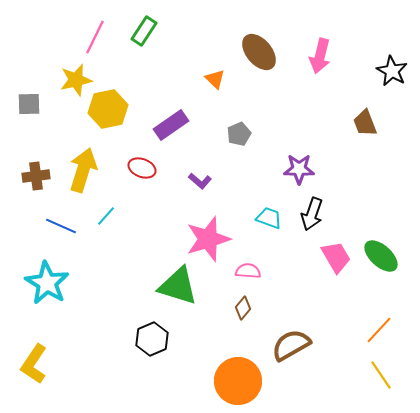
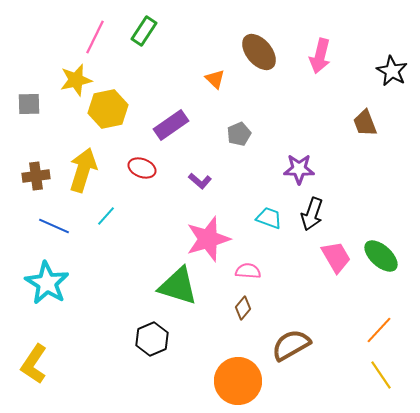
blue line: moved 7 px left
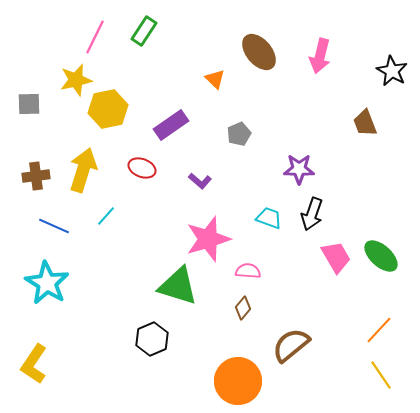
brown semicircle: rotated 9 degrees counterclockwise
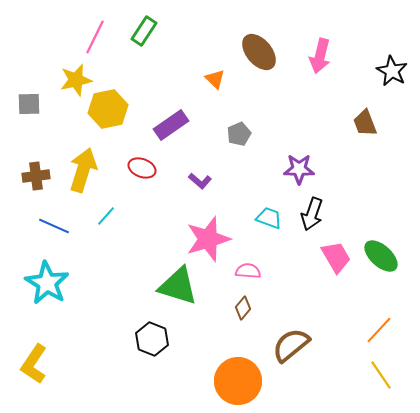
black hexagon: rotated 16 degrees counterclockwise
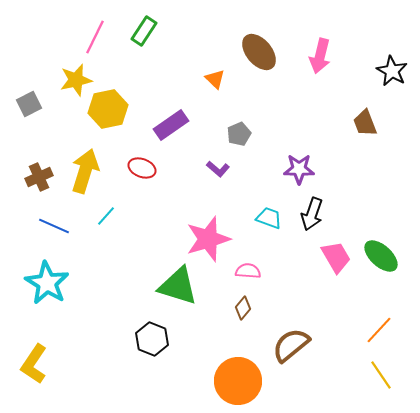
gray square: rotated 25 degrees counterclockwise
yellow arrow: moved 2 px right, 1 px down
brown cross: moved 3 px right, 1 px down; rotated 16 degrees counterclockwise
purple L-shape: moved 18 px right, 12 px up
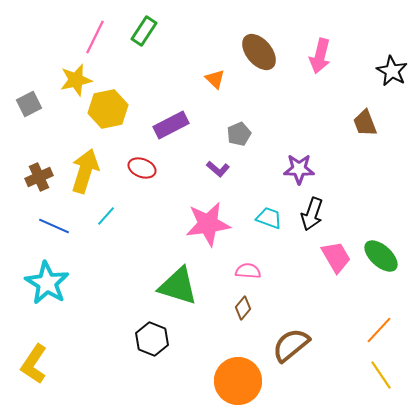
purple rectangle: rotated 8 degrees clockwise
pink star: moved 15 px up; rotated 9 degrees clockwise
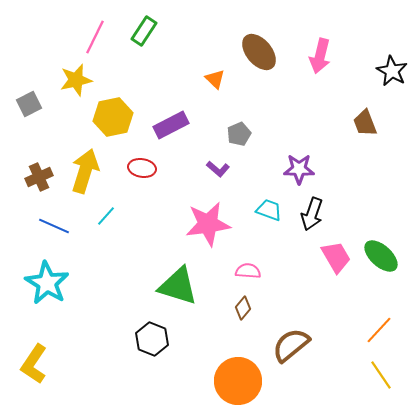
yellow hexagon: moved 5 px right, 8 px down
red ellipse: rotated 12 degrees counterclockwise
cyan trapezoid: moved 8 px up
